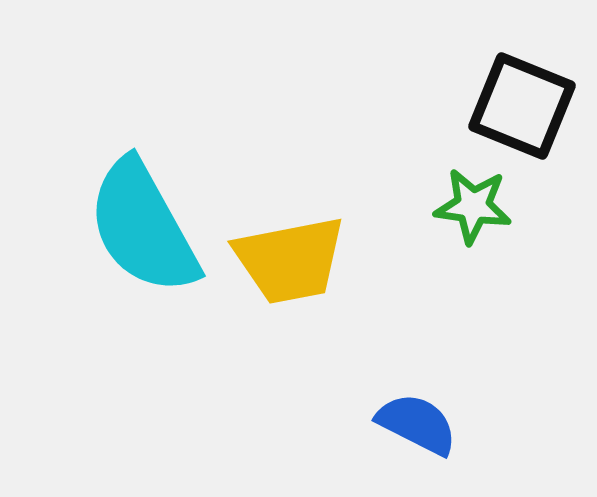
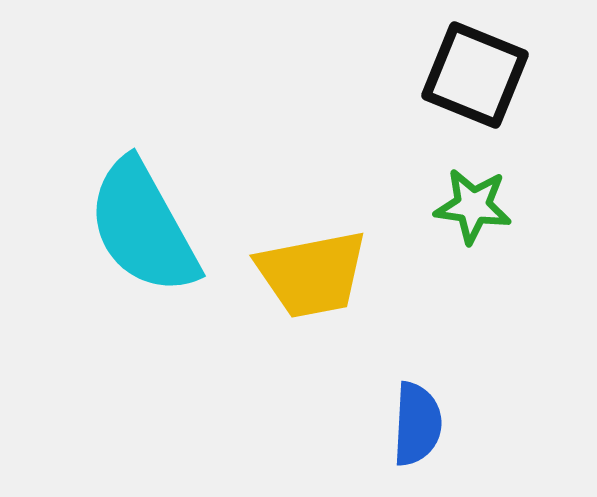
black square: moved 47 px left, 31 px up
yellow trapezoid: moved 22 px right, 14 px down
blue semicircle: rotated 66 degrees clockwise
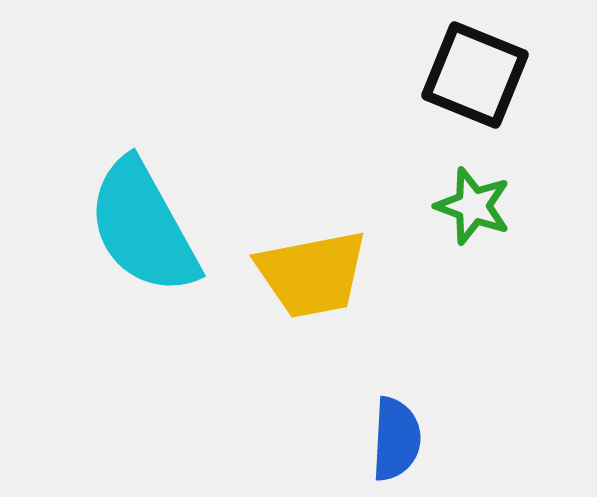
green star: rotated 12 degrees clockwise
blue semicircle: moved 21 px left, 15 px down
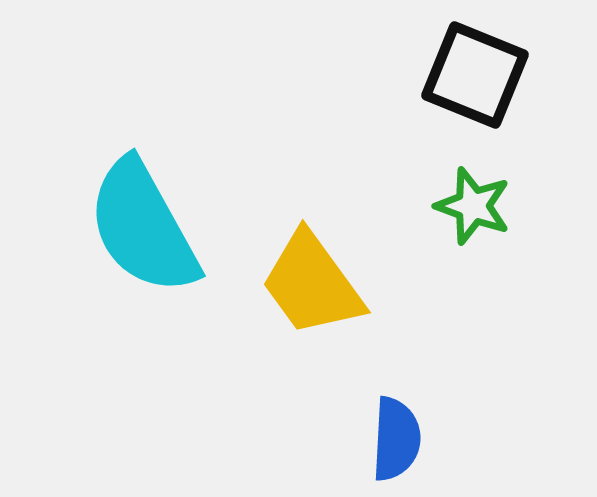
yellow trapezoid: moved 10 px down; rotated 65 degrees clockwise
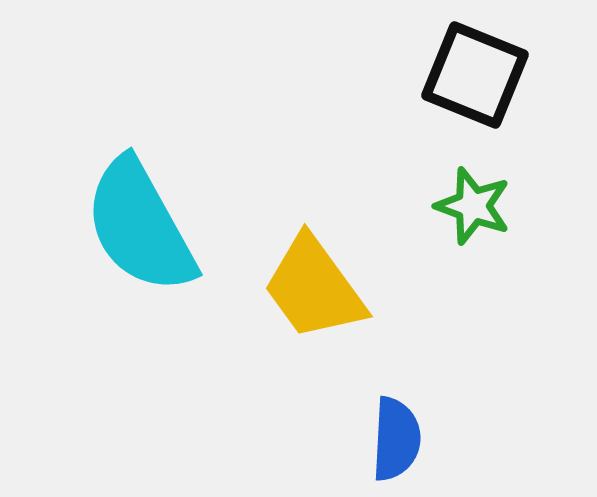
cyan semicircle: moved 3 px left, 1 px up
yellow trapezoid: moved 2 px right, 4 px down
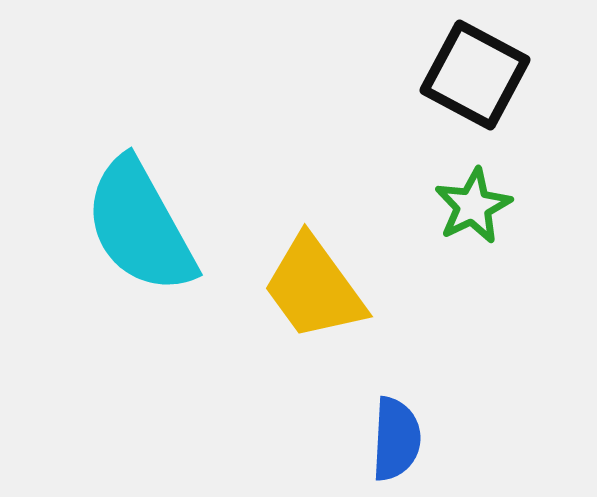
black square: rotated 6 degrees clockwise
green star: rotated 26 degrees clockwise
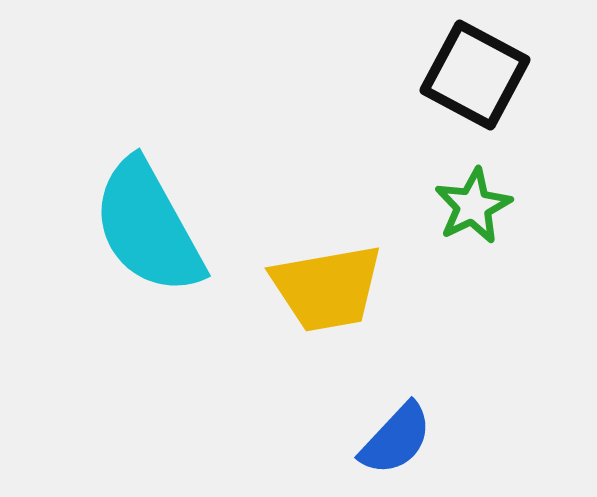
cyan semicircle: moved 8 px right, 1 px down
yellow trapezoid: moved 13 px right; rotated 64 degrees counterclockwise
blue semicircle: rotated 40 degrees clockwise
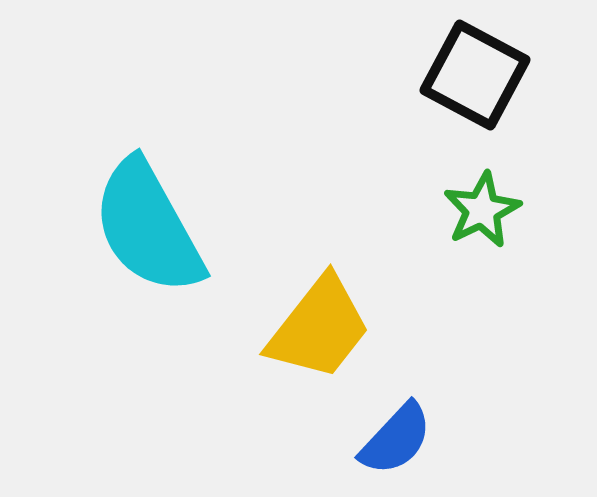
green star: moved 9 px right, 4 px down
yellow trapezoid: moved 8 px left, 40 px down; rotated 42 degrees counterclockwise
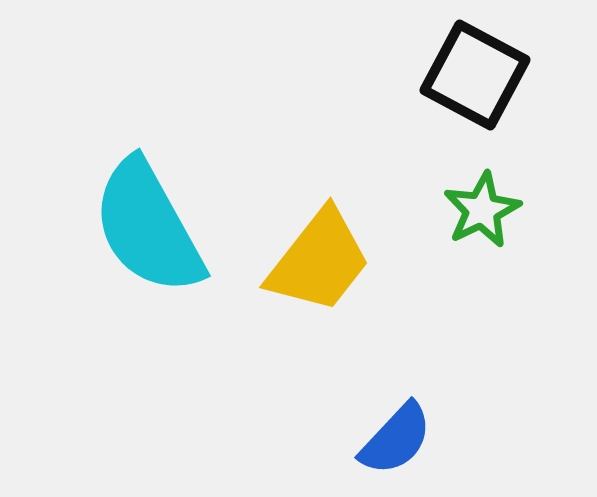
yellow trapezoid: moved 67 px up
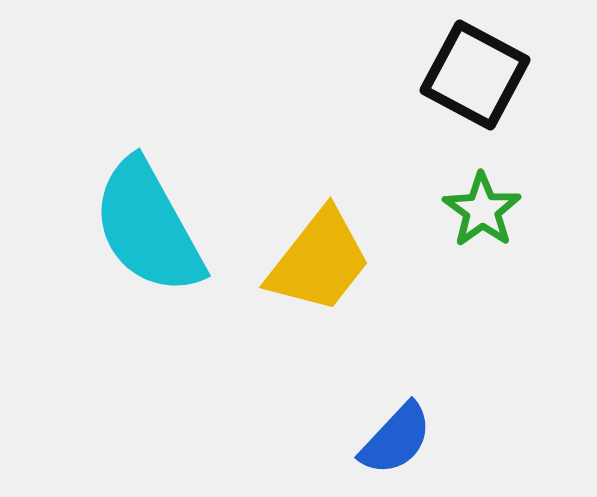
green star: rotated 10 degrees counterclockwise
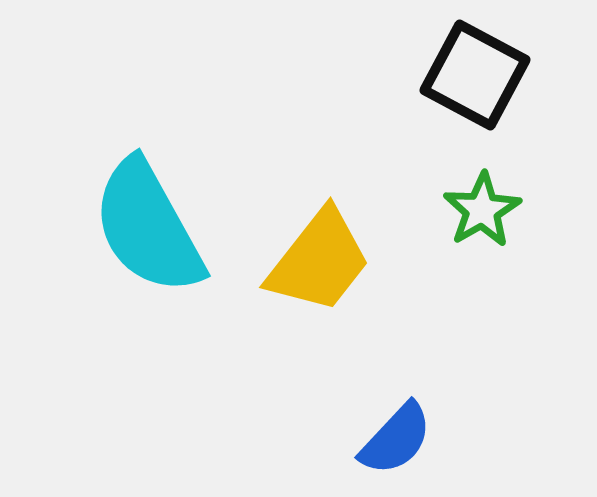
green star: rotated 6 degrees clockwise
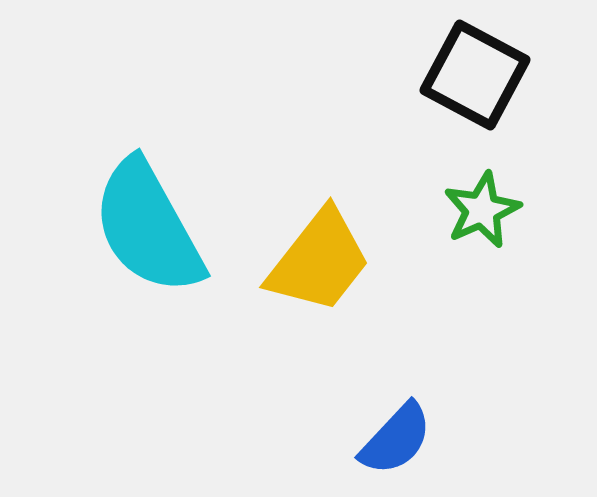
green star: rotated 6 degrees clockwise
